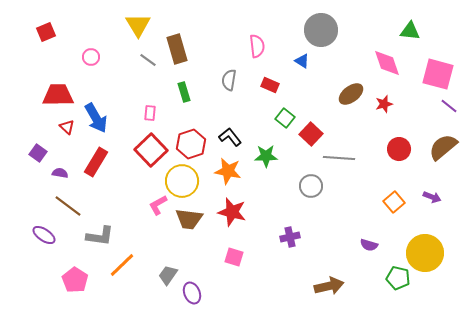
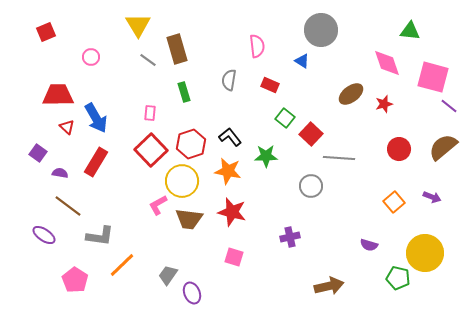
pink square at (438, 74): moved 5 px left, 3 px down
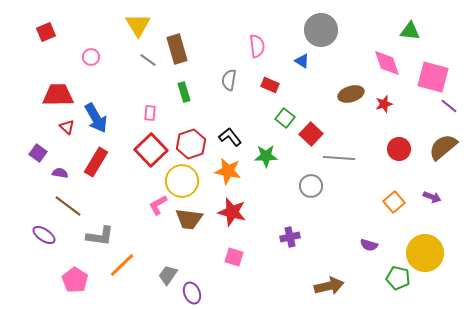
brown ellipse at (351, 94): rotated 20 degrees clockwise
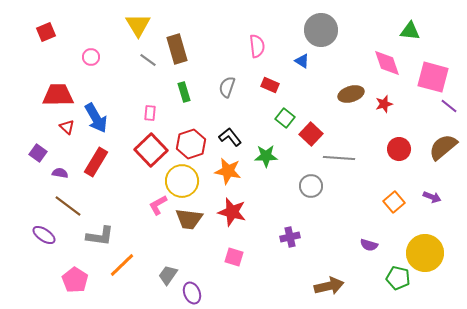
gray semicircle at (229, 80): moved 2 px left, 7 px down; rotated 10 degrees clockwise
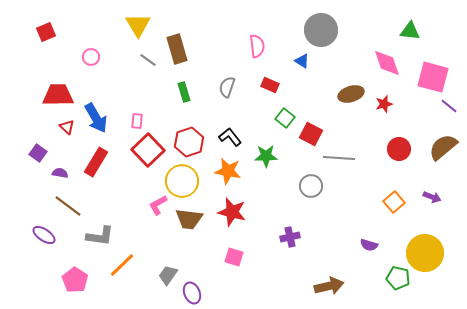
pink rectangle at (150, 113): moved 13 px left, 8 px down
red square at (311, 134): rotated 15 degrees counterclockwise
red hexagon at (191, 144): moved 2 px left, 2 px up
red square at (151, 150): moved 3 px left
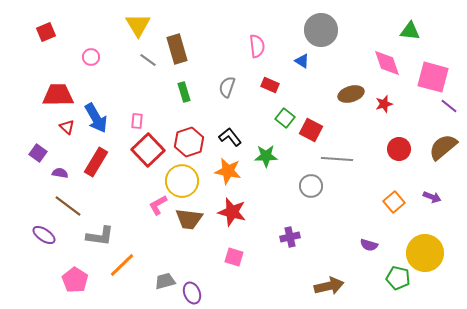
red square at (311, 134): moved 4 px up
gray line at (339, 158): moved 2 px left, 1 px down
gray trapezoid at (168, 275): moved 3 px left, 6 px down; rotated 40 degrees clockwise
